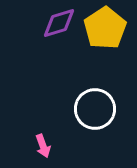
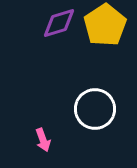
yellow pentagon: moved 3 px up
pink arrow: moved 6 px up
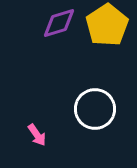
yellow pentagon: moved 2 px right
pink arrow: moved 6 px left, 5 px up; rotated 15 degrees counterclockwise
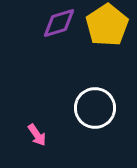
white circle: moved 1 px up
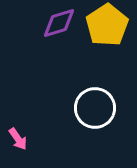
pink arrow: moved 19 px left, 4 px down
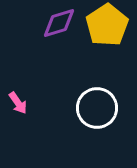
white circle: moved 2 px right
pink arrow: moved 36 px up
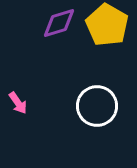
yellow pentagon: rotated 9 degrees counterclockwise
white circle: moved 2 px up
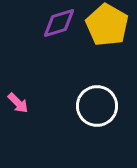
pink arrow: rotated 10 degrees counterclockwise
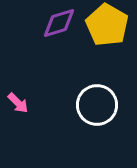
white circle: moved 1 px up
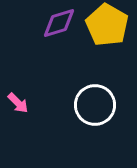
white circle: moved 2 px left
